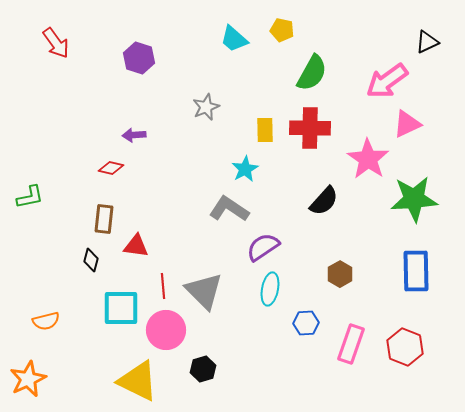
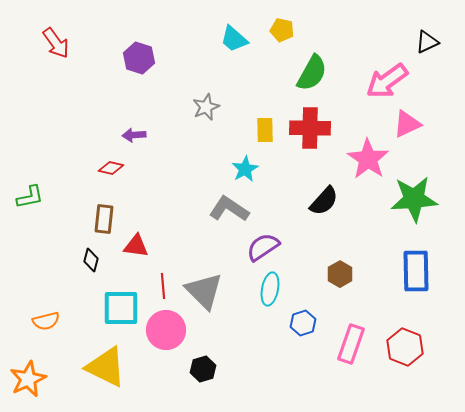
blue hexagon: moved 3 px left; rotated 15 degrees counterclockwise
yellow triangle: moved 32 px left, 14 px up
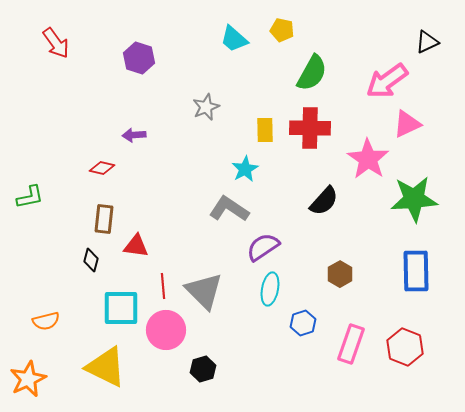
red diamond: moved 9 px left
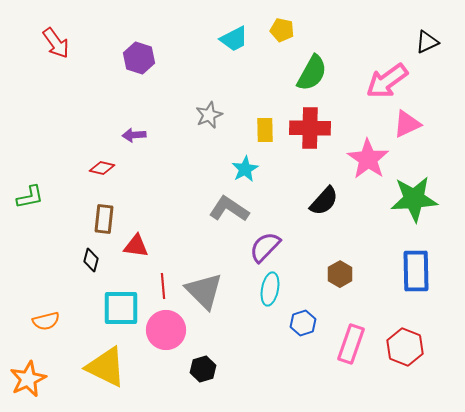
cyan trapezoid: rotated 68 degrees counterclockwise
gray star: moved 3 px right, 8 px down
purple semicircle: moved 2 px right; rotated 12 degrees counterclockwise
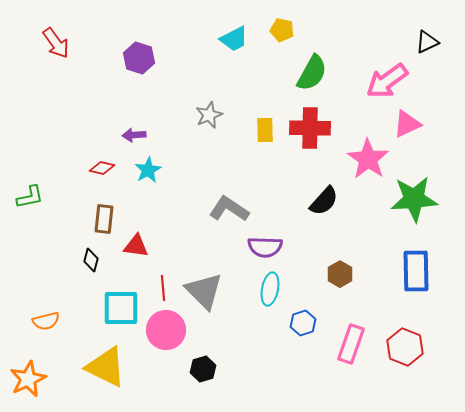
cyan star: moved 97 px left, 1 px down
purple semicircle: rotated 132 degrees counterclockwise
red line: moved 2 px down
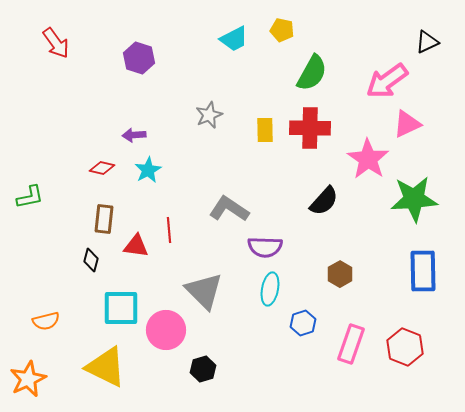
blue rectangle: moved 7 px right
red line: moved 6 px right, 58 px up
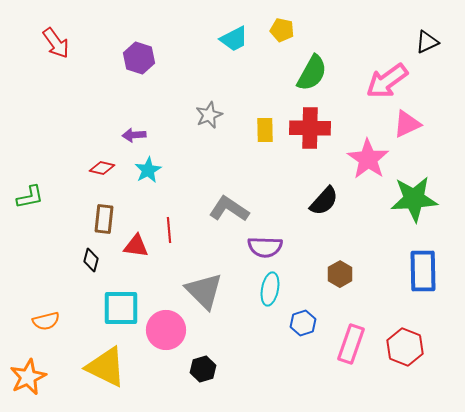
orange star: moved 2 px up
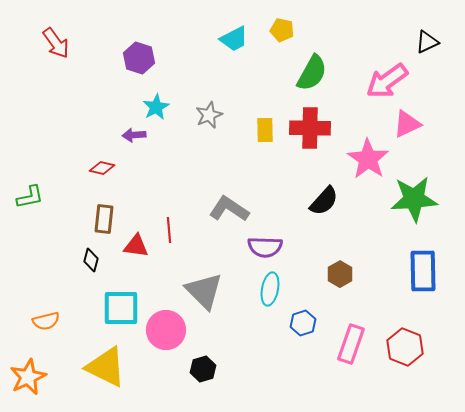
cyan star: moved 8 px right, 63 px up
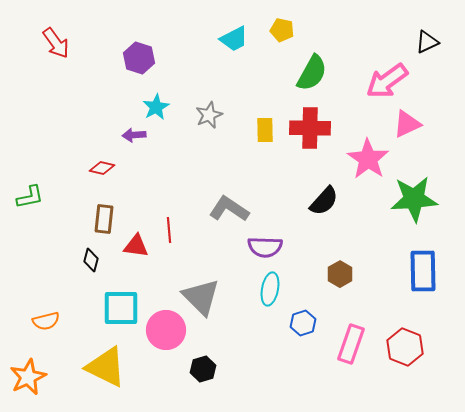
gray triangle: moved 3 px left, 6 px down
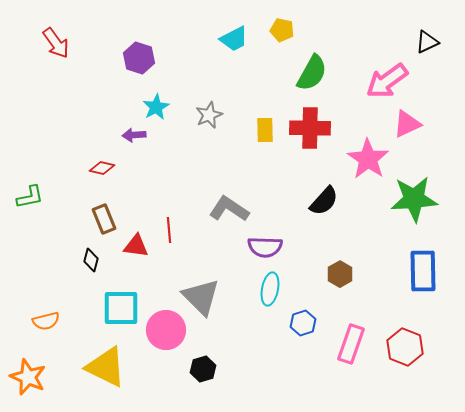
brown rectangle: rotated 28 degrees counterclockwise
orange star: rotated 24 degrees counterclockwise
